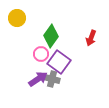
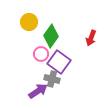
yellow circle: moved 12 px right, 4 px down
purple arrow: moved 12 px down
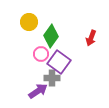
gray cross: moved 1 px up; rotated 14 degrees counterclockwise
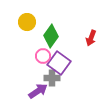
yellow circle: moved 2 px left
pink circle: moved 2 px right, 2 px down
purple square: moved 1 px down
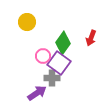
green diamond: moved 12 px right, 7 px down
purple arrow: moved 1 px left, 2 px down
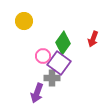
yellow circle: moved 3 px left, 1 px up
red arrow: moved 2 px right, 1 px down
purple arrow: rotated 144 degrees clockwise
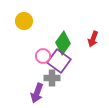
purple square: moved 2 px up
